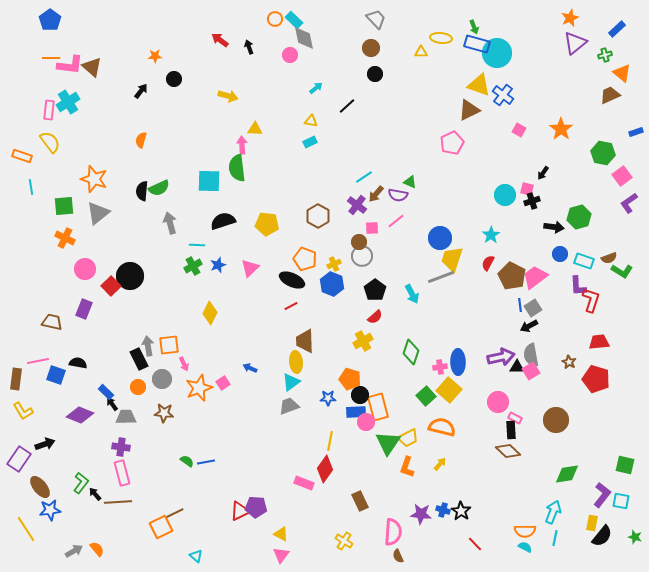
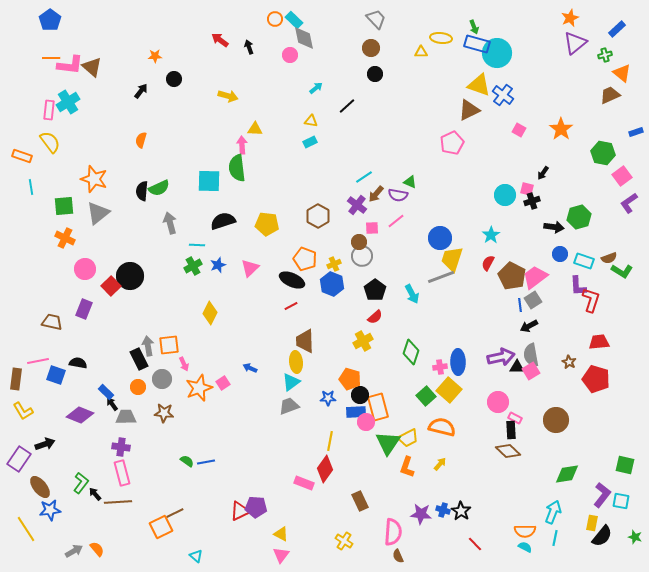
gray square at (533, 308): moved 8 px up
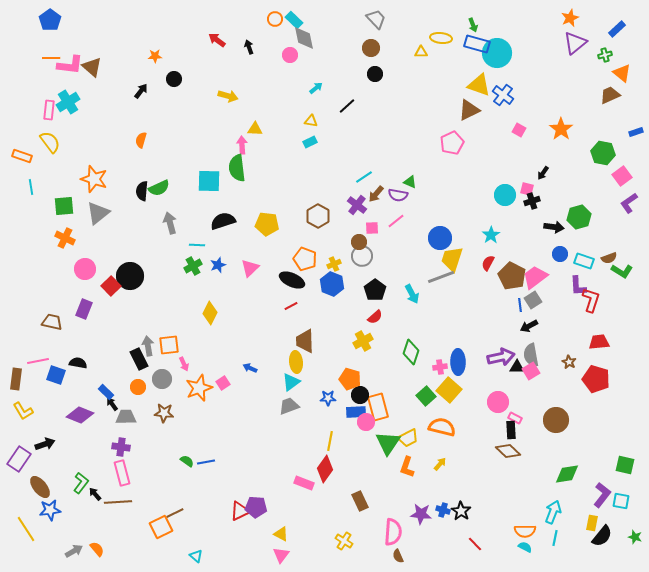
green arrow at (474, 27): moved 1 px left, 2 px up
red arrow at (220, 40): moved 3 px left
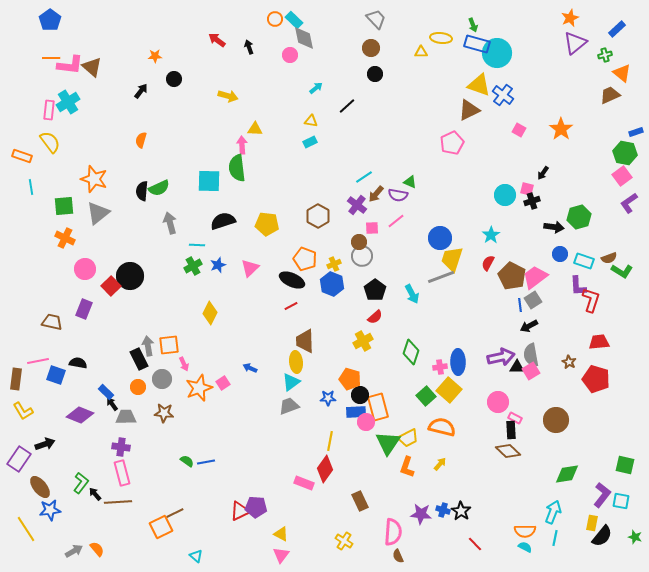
green hexagon at (603, 153): moved 22 px right
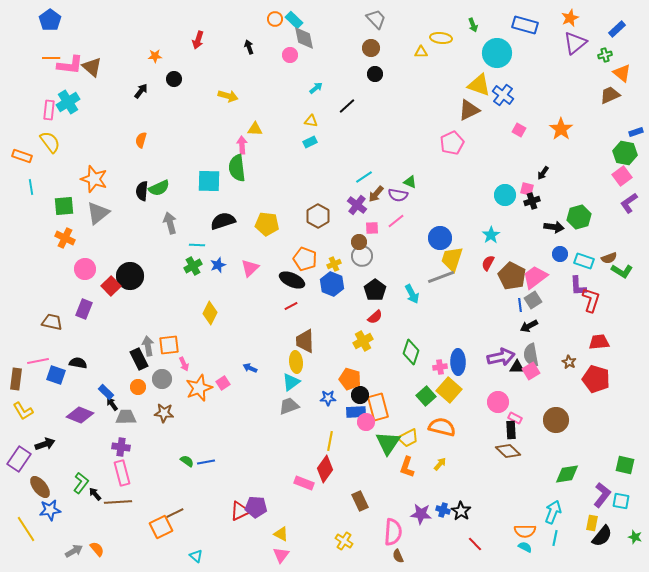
red arrow at (217, 40): moved 19 px left; rotated 108 degrees counterclockwise
blue rectangle at (477, 44): moved 48 px right, 19 px up
